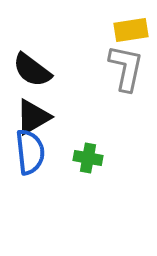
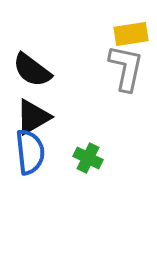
yellow rectangle: moved 4 px down
green cross: rotated 16 degrees clockwise
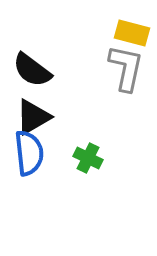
yellow rectangle: moved 1 px right, 1 px up; rotated 24 degrees clockwise
blue semicircle: moved 1 px left, 1 px down
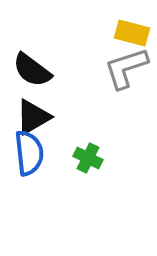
gray L-shape: rotated 120 degrees counterclockwise
